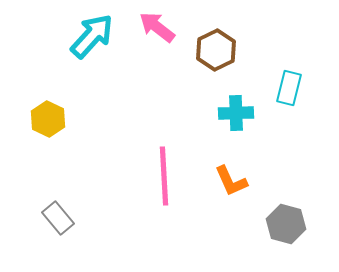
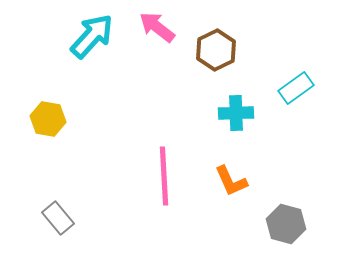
cyan rectangle: moved 7 px right; rotated 40 degrees clockwise
yellow hexagon: rotated 16 degrees counterclockwise
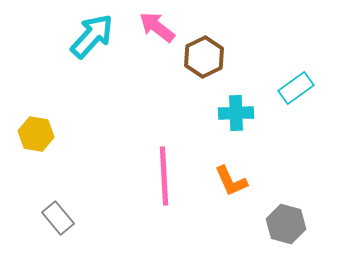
brown hexagon: moved 12 px left, 7 px down
yellow hexagon: moved 12 px left, 15 px down
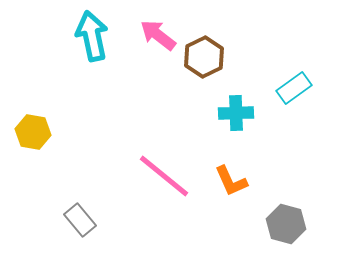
pink arrow: moved 1 px right, 8 px down
cyan arrow: rotated 54 degrees counterclockwise
cyan rectangle: moved 2 px left
yellow hexagon: moved 3 px left, 2 px up
pink line: rotated 48 degrees counterclockwise
gray rectangle: moved 22 px right, 2 px down
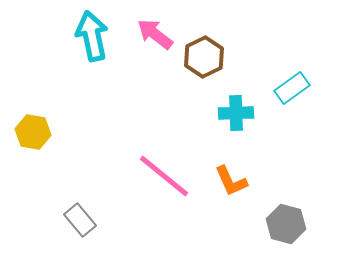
pink arrow: moved 3 px left, 1 px up
cyan rectangle: moved 2 px left
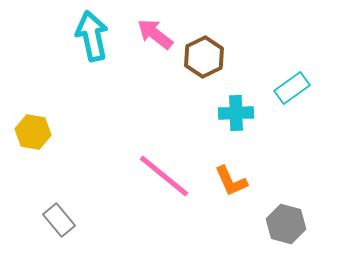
gray rectangle: moved 21 px left
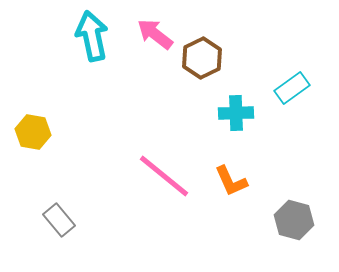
brown hexagon: moved 2 px left, 1 px down
gray hexagon: moved 8 px right, 4 px up
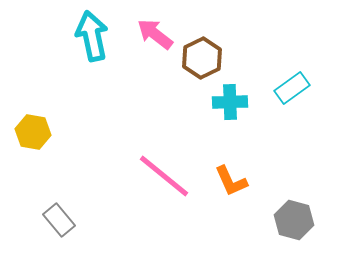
cyan cross: moved 6 px left, 11 px up
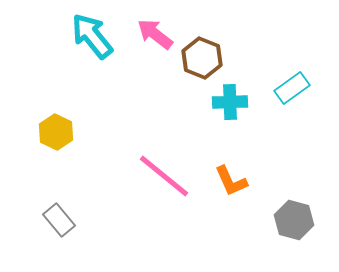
cyan arrow: rotated 27 degrees counterclockwise
brown hexagon: rotated 12 degrees counterclockwise
yellow hexagon: moved 23 px right; rotated 16 degrees clockwise
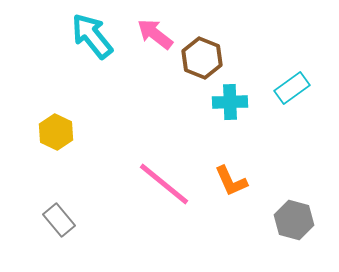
pink line: moved 8 px down
